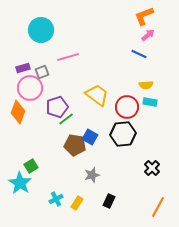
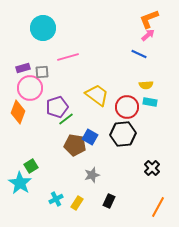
orange L-shape: moved 5 px right, 3 px down
cyan circle: moved 2 px right, 2 px up
gray square: rotated 16 degrees clockwise
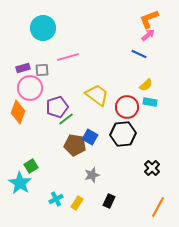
gray square: moved 2 px up
yellow semicircle: rotated 40 degrees counterclockwise
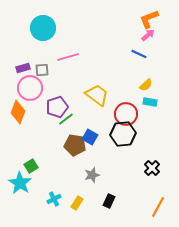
red circle: moved 1 px left, 7 px down
cyan cross: moved 2 px left
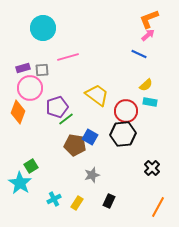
red circle: moved 3 px up
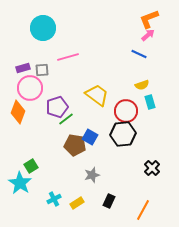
yellow semicircle: moved 4 px left; rotated 24 degrees clockwise
cyan rectangle: rotated 64 degrees clockwise
yellow rectangle: rotated 24 degrees clockwise
orange line: moved 15 px left, 3 px down
